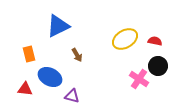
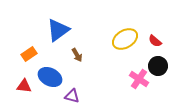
blue triangle: moved 4 px down; rotated 10 degrees counterclockwise
red semicircle: rotated 152 degrees counterclockwise
orange rectangle: rotated 70 degrees clockwise
red triangle: moved 1 px left, 3 px up
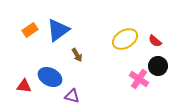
orange rectangle: moved 1 px right, 24 px up
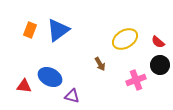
orange rectangle: rotated 35 degrees counterclockwise
red semicircle: moved 3 px right, 1 px down
brown arrow: moved 23 px right, 9 px down
black circle: moved 2 px right, 1 px up
pink cross: moved 3 px left, 1 px down; rotated 36 degrees clockwise
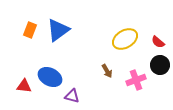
brown arrow: moved 7 px right, 7 px down
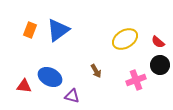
brown arrow: moved 11 px left
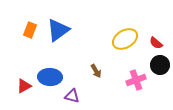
red semicircle: moved 2 px left, 1 px down
blue ellipse: rotated 25 degrees counterclockwise
red triangle: rotated 35 degrees counterclockwise
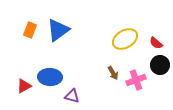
brown arrow: moved 17 px right, 2 px down
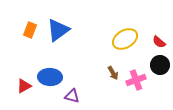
red semicircle: moved 3 px right, 1 px up
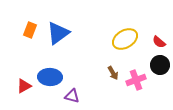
blue triangle: moved 3 px down
